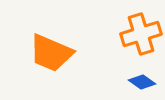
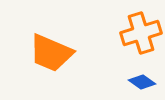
orange cross: moved 1 px up
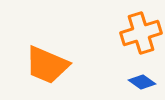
orange trapezoid: moved 4 px left, 12 px down
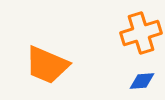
blue diamond: moved 1 px up; rotated 40 degrees counterclockwise
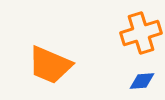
orange trapezoid: moved 3 px right
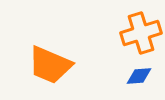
blue diamond: moved 3 px left, 5 px up
